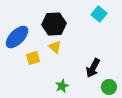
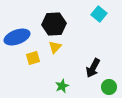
blue ellipse: rotated 25 degrees clockwise
yellow triangle: rotated 32 degrees clockwise
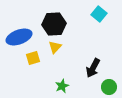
blue ellipse: moved 2 px right
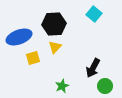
cyan square: moved 5 px left
green circle: moved 4 px left, 1 px up
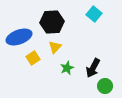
black hexagon: moved 2 px left, 2 px up
yellow square: rotated 16 degrees counterclockwise
green star: moved 5 px right, 18 px up
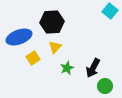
cyan square: moved 16 px right, 3 px up
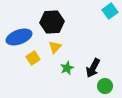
cyan square: rotated 14 degrees clockwise
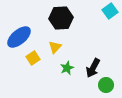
black hexagon: moved 9 px right, 4 px up
blue ellipse: rotated 20 degrees counterclockwise
green circle: moved 1 px right, 1 px up
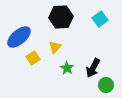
cyan square: moved 10 px left, 8 px down
black hexagon: moved 1 px up
green star: rotated 16 degrees counterclockwise
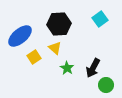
black hexagon: moved 2 px left, 7 px down
blue ellipse: moved 1 px right, 1 px up
yellow triangle: moved 1 px down; rotated 32 degrees counterclockwise
yellow square: moved 1 px right, 1 px up
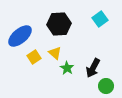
yellow triangle: moved 5 px down
green circle: moved 1 px down
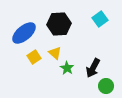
blue ellipse: moved 4 px right, 3 px up
